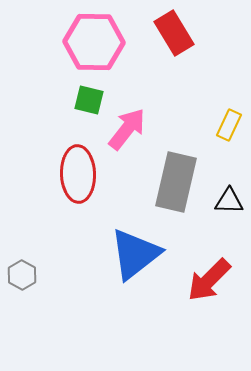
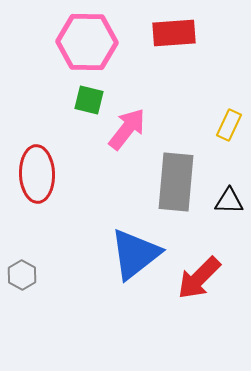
red rectangle: rotated 63 degrees counterclockwise
pink hexagon: moved 7 px left
red ellipse: moved 41 px left
gray rectangle: rotated 8 degrees counterclockwise
red arrow: moved 10 px left, 2 px up
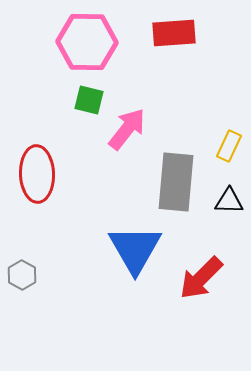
yellow rectangle: moved 21 px down
blue triangle: moved 5 px up; rotated 22 degrees counterclockwise
red arrow: moved 2 px right
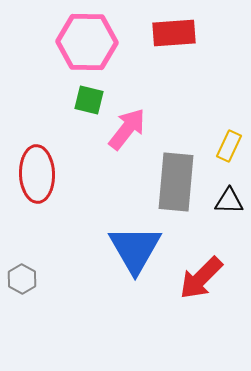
gray hexagon: moved 4 px down
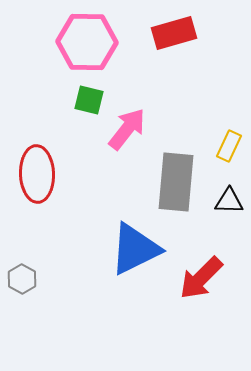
red rectangle: rotated 12 degrees counterclockwise
blue triangle: rotated 34 degrees clockwise
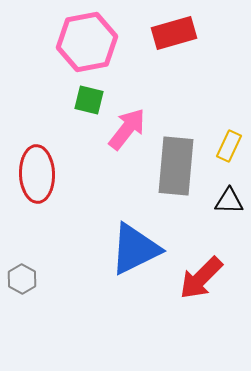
pink hexagon: rotated 12 degrees counterclockwise
gray rectangle: moved 16 px up
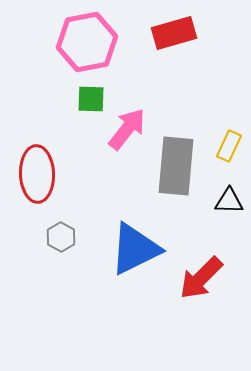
green square: moved 2 px right, 1 px up; rotated 12 degrees counterclockwise
gray hexagon: moved 39 px right, 42 px up
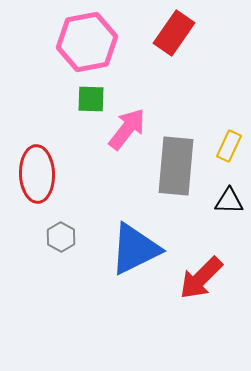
red rectangle: rotated 39 degrees counterclockwise
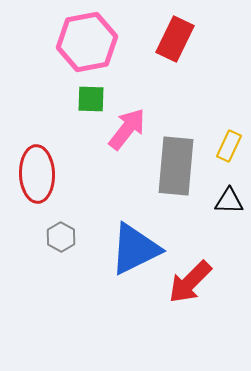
red rectangle: moved 1 px right, 6 px down; rotated 9 degrees counterclockwise
red arrow: moved 11 px left, 4 px down
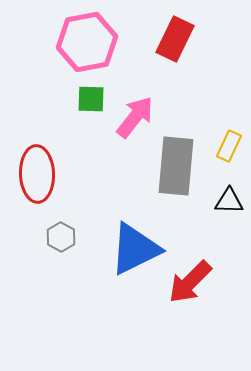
pink arrow: moved 8 px right, 12 px up
